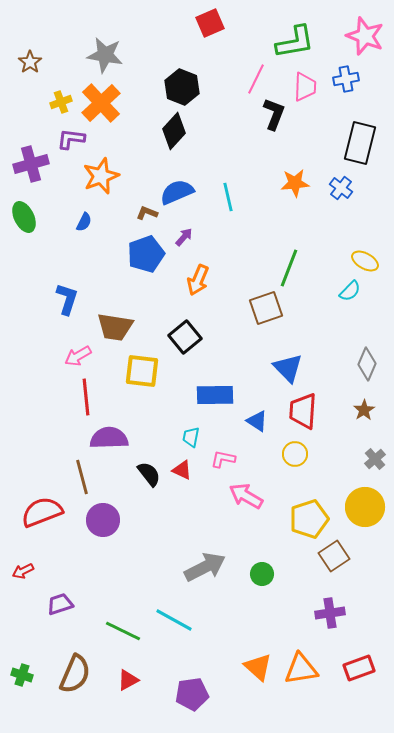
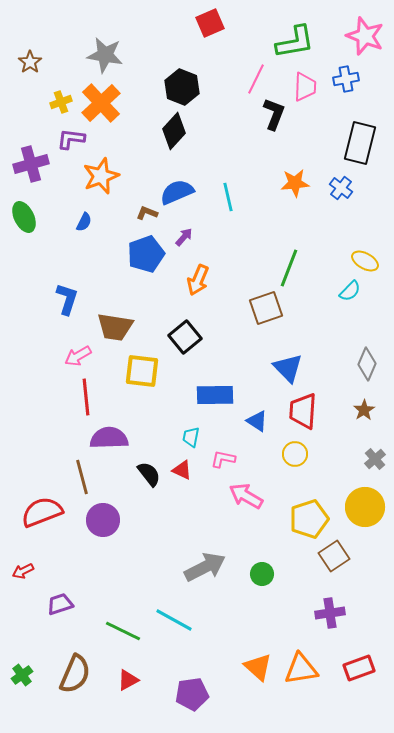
green cross at (22, 675): rotated 35 degrees clockwise
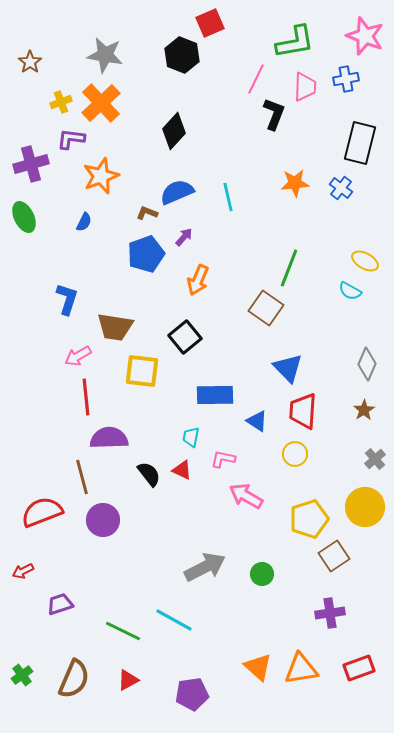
black hexagon at (182, 87): moved 32 px up
cyan semicircle at (350, 291): rotated 75 degrees clockwise
brown square at (266, 308): rotated 36 degrees counterclockwise
brown semicircle at (75, 674): moved 1 px left, 5 px down
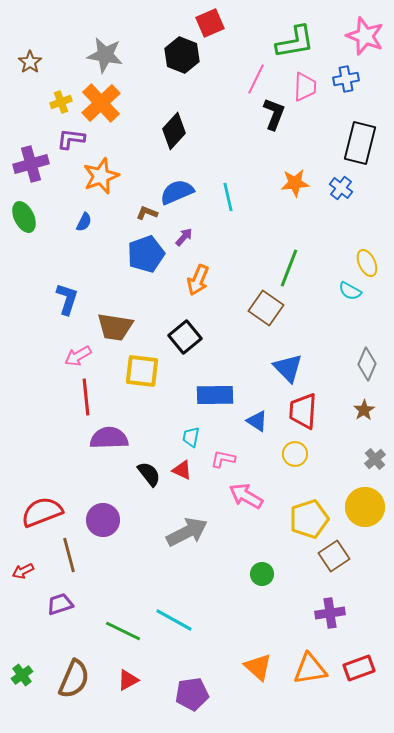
yellow ellipse at (365, 261): moved 2 px right, 2 px down; rotated 36 degrees clockwise
brown line at (82, 477): moved 13 px left, 78 px down
gray arrow at (205, 567): moved 18 px left, 35 px up
orange triangle at (301, 669): moved 9 px right
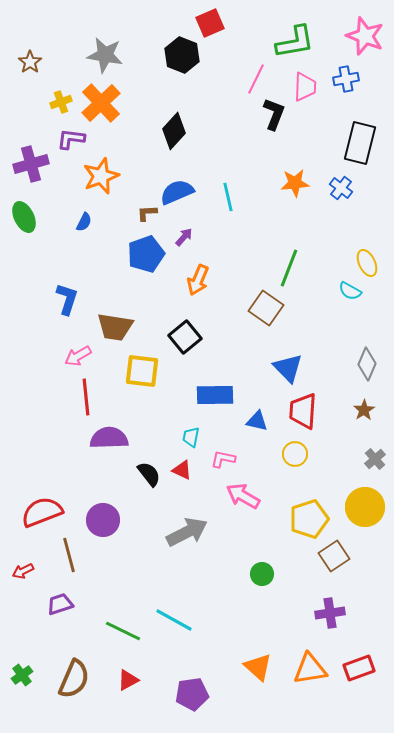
brown L-shape at (147, 213): rotated 25 degrees counterclockwise
blue triangle at (257, 421): rotated 20 degrees counterclockwise
pink arrow at (246, 496): moved 3 px left
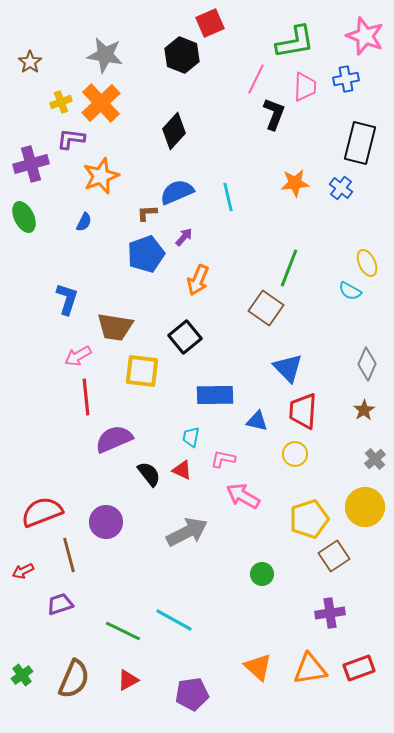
purple semicircle at (109, 438): moved 5 px right, 1 px down; rotated 21 degrees counterclockwise
purple circle at (103, 520): moved 3 px right, 2 px down
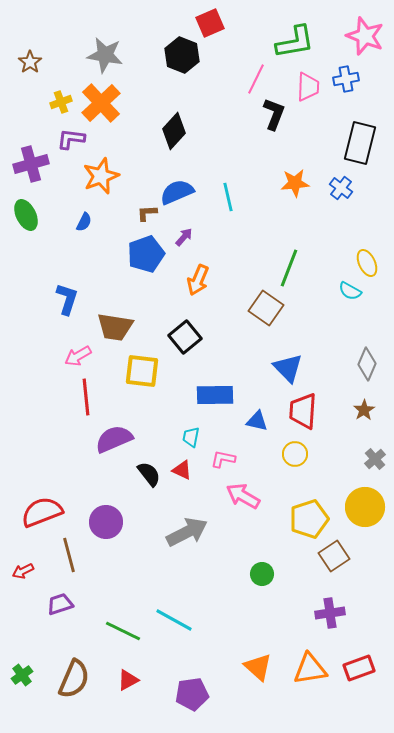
pink trapezoid at (305, 87): moved 3 px right
green ellipse at (24, 217): moved 2 px right, 2 px up
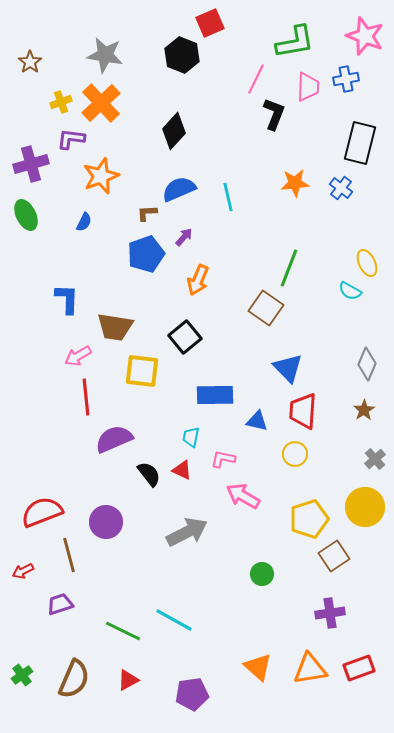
blue semicircle at (177, 192): moved 2 px right, 3 px up
blue L-shape at (67, 299): rotated 16 degrees counterclockwise
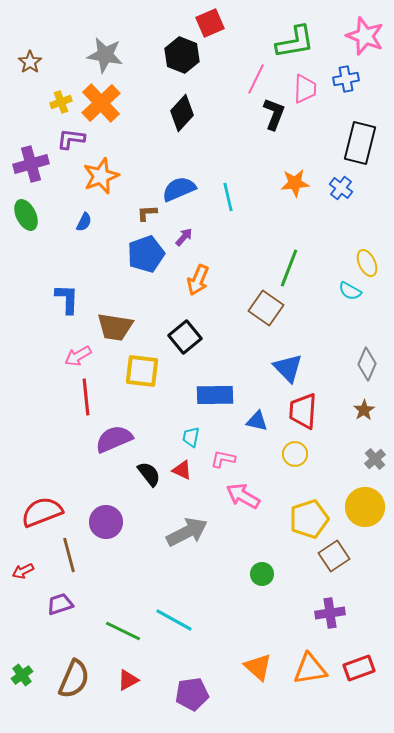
pink trapezoid at (308, 87): moved 3 px left, 2 px down
black diamond at (174, 131): moved 8 px right, 18 px up
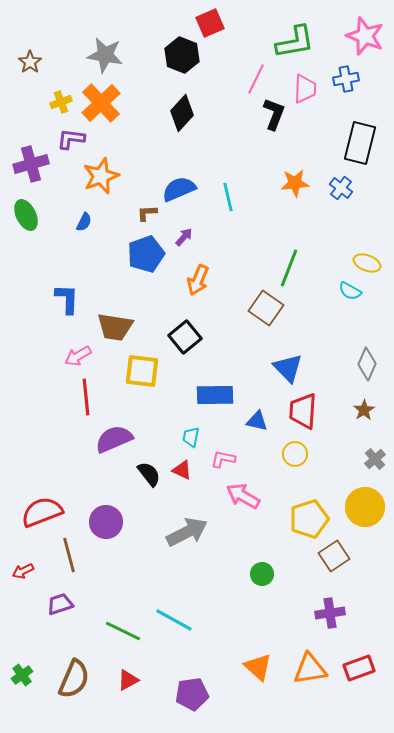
yellow ellipse at (367, 263): rotated 44 degrees counterclockwise
